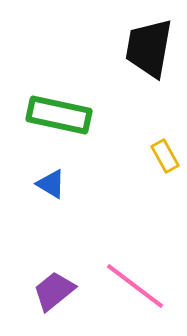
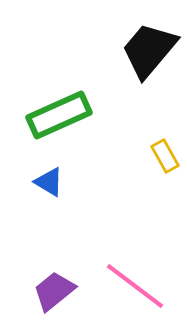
black trapezoid: moved 2 px down; rotated 30 degrees clockwise
green rectangle: rotated 36 degrees counterclockwise
blue triangle: moved 2 px left, 2 px up
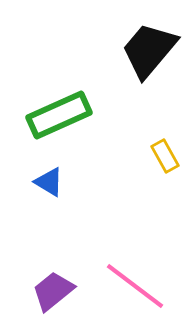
purple trapezoid: moved 1 px left
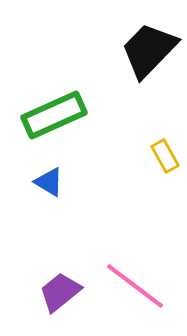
black trapezoid: rotated 4 degrees clockwise
green rectangle: moved 5 px left
purple trapezoid: moved 7 px right, 1 px down
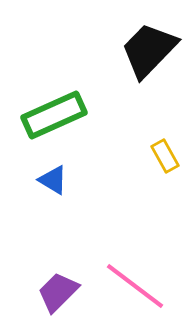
blue triangle: moved 4 px right, 2 px up
purple trapezoid: moved 2 px left; rotated 6 degrees counterclockwise
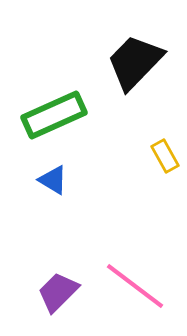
black trapezoid: moved 14 px left, 12 px down
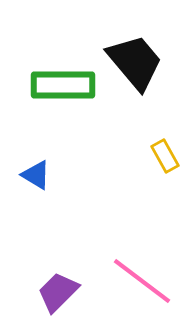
black trapezoid: rotated 96 degrees clockwise
green rectangle: moved 9 px right, 30 px up; rotated 24 degrees clockwise
blue triangle: moved 17 px left, 5 px up
pink line: moved 7 px right, 5 px up
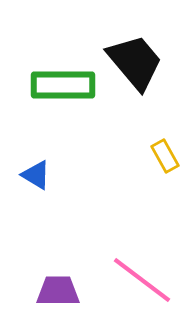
pink line: moved 1 px up
purple trapezoid: moved 1 px up; rotated 45 degrees clockwise
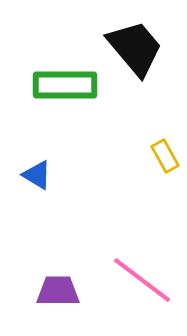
black trapezoid: moved 14 px up
green rectangle: moved 2 px right
blue triangle: moved 1 px right
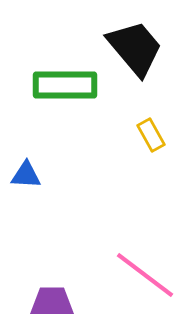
yellow rectangle: moved 14 px left, 21 px up
blue triangle: moved 11 px left; rotated 28 degrees counterclockwise
pink line: moved 3 px right, 5 px up
purple trapezoid: moved 6 px left, 11 px down
